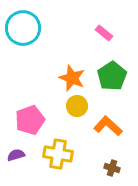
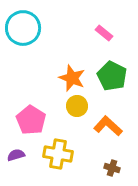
green pentagon: rotated 12 degrees counterclockwise
pink pentagon: moved 1 px right; rotated 20 degrees counterclockwise
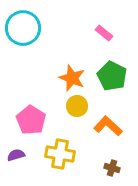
yellow cross: moved 2 px right
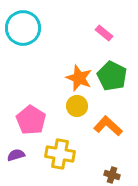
orange star: moved 7 px right
brown cross: moved 7 px down
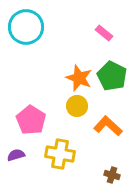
cyan circle: moved 3 px right, 1 px up
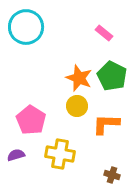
orange L-shape: moved 2 px left, 2 px up; rotated 40 degrees counterclockwise
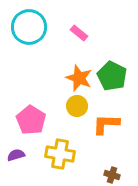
cyan circle: moved 3 px right
pink rectangle: moved 25 px left
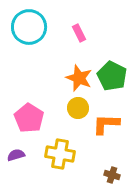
pink rectangle: rotated 24 degrees clockwise
yellow circle: moved 1 px right, 2 px down
pink pentagon: moved 2 px left, 2 px up
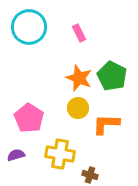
brown cross: moved 22 px left
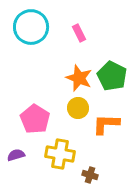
cyan circle: moved 2 px right
pink pentagon: moved 6 px right, 1 px down
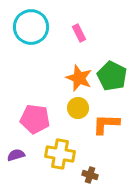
pink pentagon: rotated 24 degrees counterclockwise
